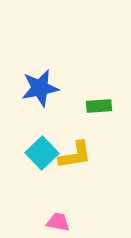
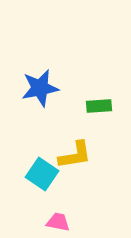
cyan square: moved 21 px down; rotated 12 degrees counterclockwise
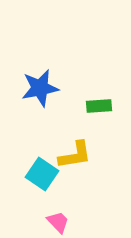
pink trapezoid: rotated 35 degrees clockwise
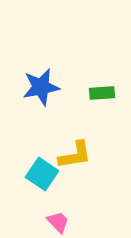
blue star: moved 1 px right, 1 px up
green rectangle: moved 3 px right, 13 px up
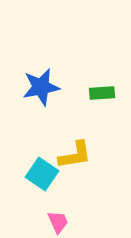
pink trapezoid: rotated 20 degrees clockwise
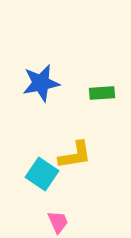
blue star: moved 4 px up
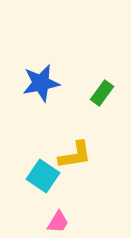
green rectangle: rotated 50 degrees counterclockwise
cyan square: moved 1 px right, 2 px down
pink trapezoid: rotated 55 degrees clockwise
